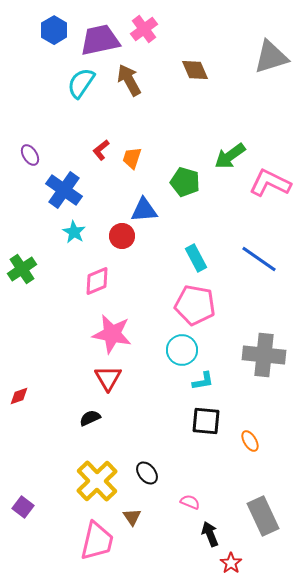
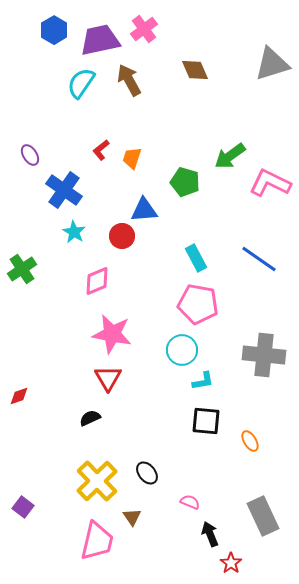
gray triangle: moved 1 px right, 7 px down
pink pentagon: moved 3 px right, 1 px up
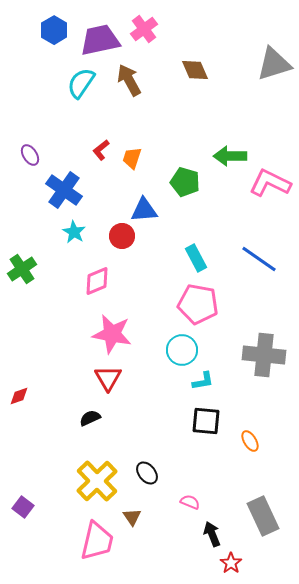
gray triangle: moved 2 px right
green arrow: rotated 36 degrees clockwise
black arrow: moved 2 px right
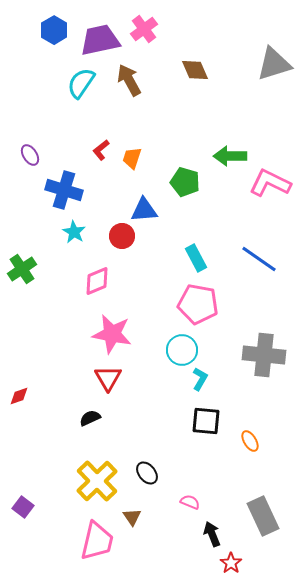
blue cross: rotated 18 degrees counterclockwise
cyan L-shape: moved 3 px left, 2 px up; rotated 50 degrees counterclockwise
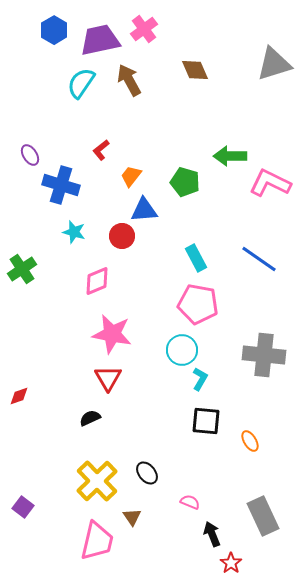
orange trapezoid: moved 1 px left, 18 px down; rotated 20 degrees clockwise
blue cross: moved 3 px left, 5 px up
cyan star: rotated 15 degrees counterclockwise
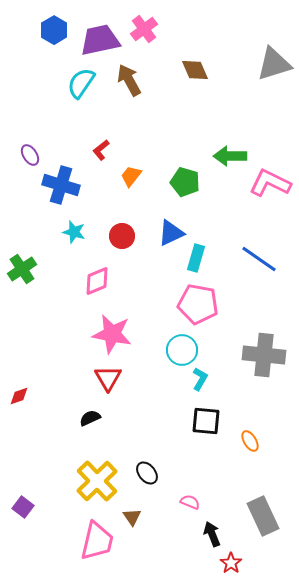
blue triangle: moved 27 px right, 23 px down; rotated 20 degrees counterclockwise
cyan rectangle: rotated 44 degrees clockwise
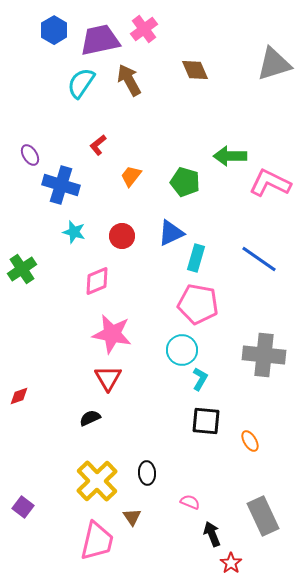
red L-shape: moved 3 px left, 5 px up
black ellipse: rotated 35 degrees clockwise
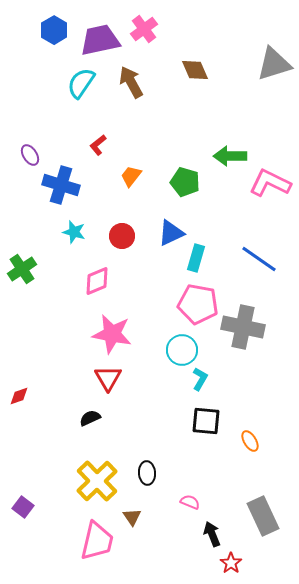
brown arrow: moved 2 px right, 2 px down
gray cross: moved 21 px left, 28 px up; rotated 6 degrees clockwise
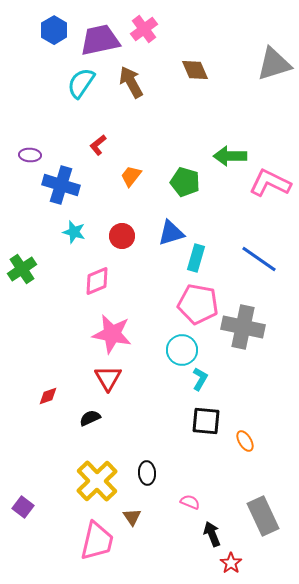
purple ellipse: rotated 55 degrees counterclockwise
blue triangle: rotated 8 degrees clockwise
red diamond: moved 29 px right
orange ellipse: moved 5 px left
